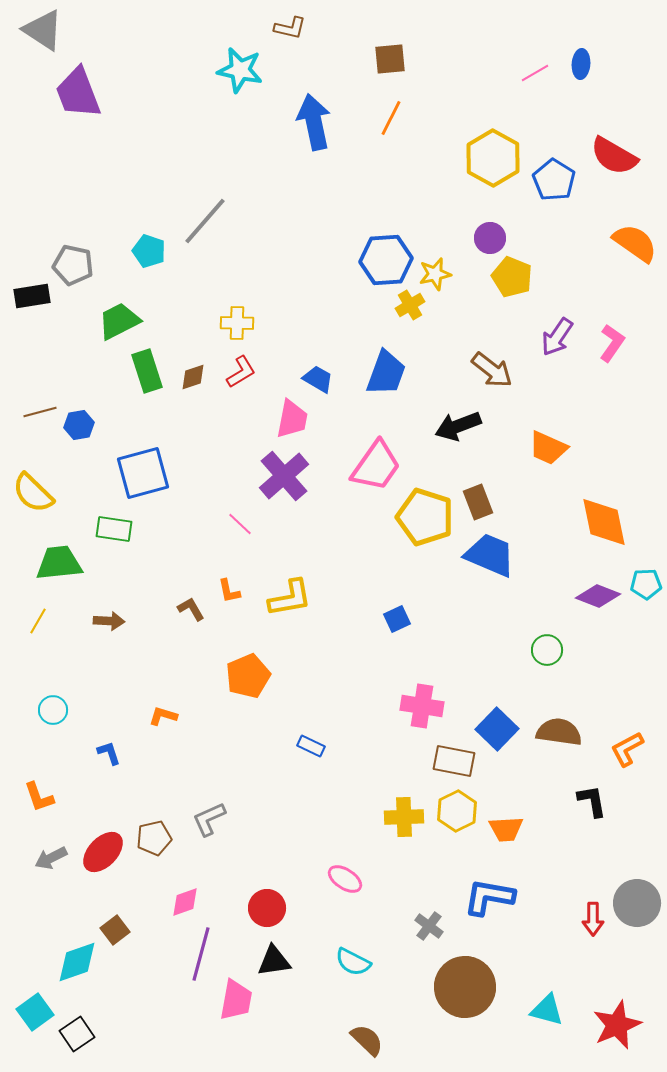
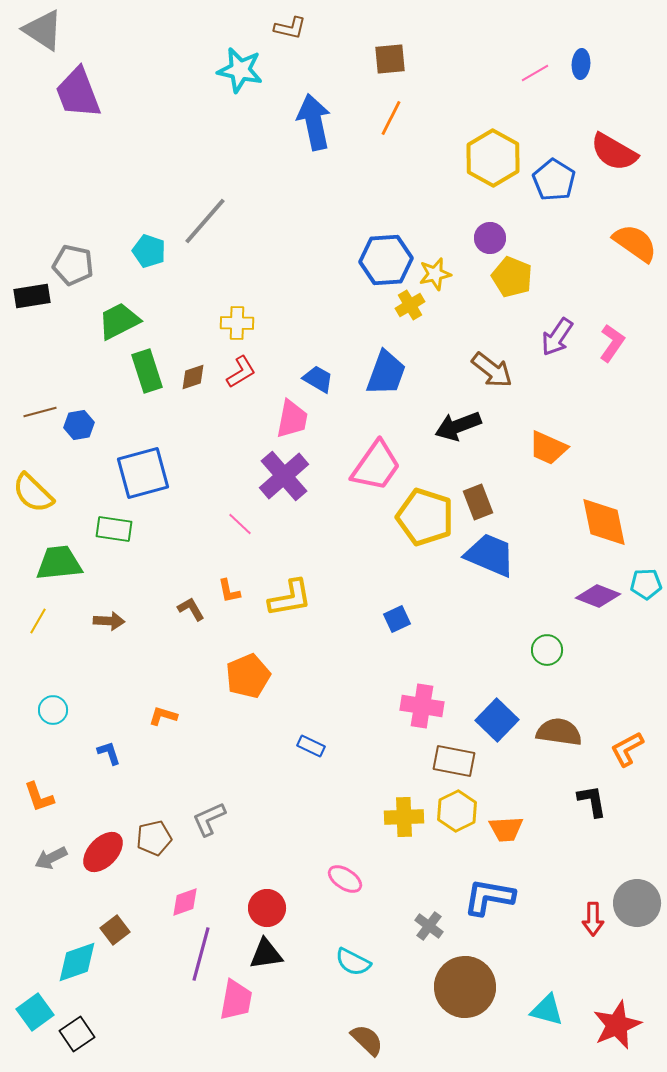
red semicircle at (614, 156): moved 4 px up
blue square at (497, 729): moved 9 px up
black triangle at (274, 961): moved 8 px left, 7 px up
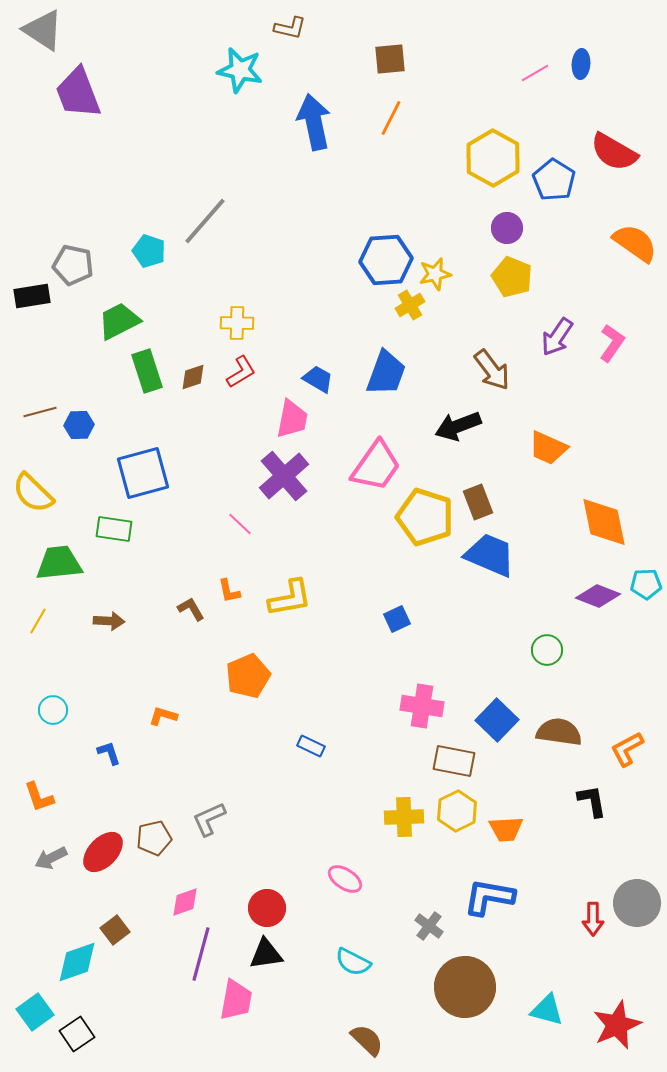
purple circle at (490, 238): moved 17 px right, 10 px up
brown arrow at (492, 370): rotated 15 degrees clockwise
blue hexagon at (79, 425): rotated 8 degrees clockwise
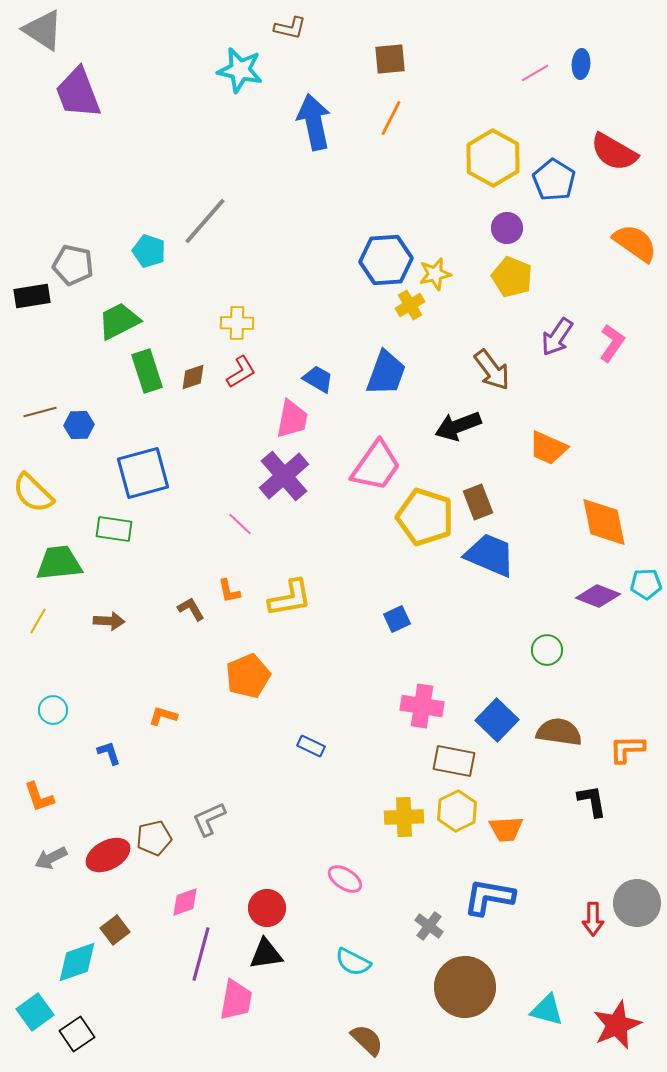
orange L-shape at (627, 749): rotated 27 degrees clockwise
red ellipse at (103, 852): moved 5 px right, 3 px down; rotated 18 degrees clockwise
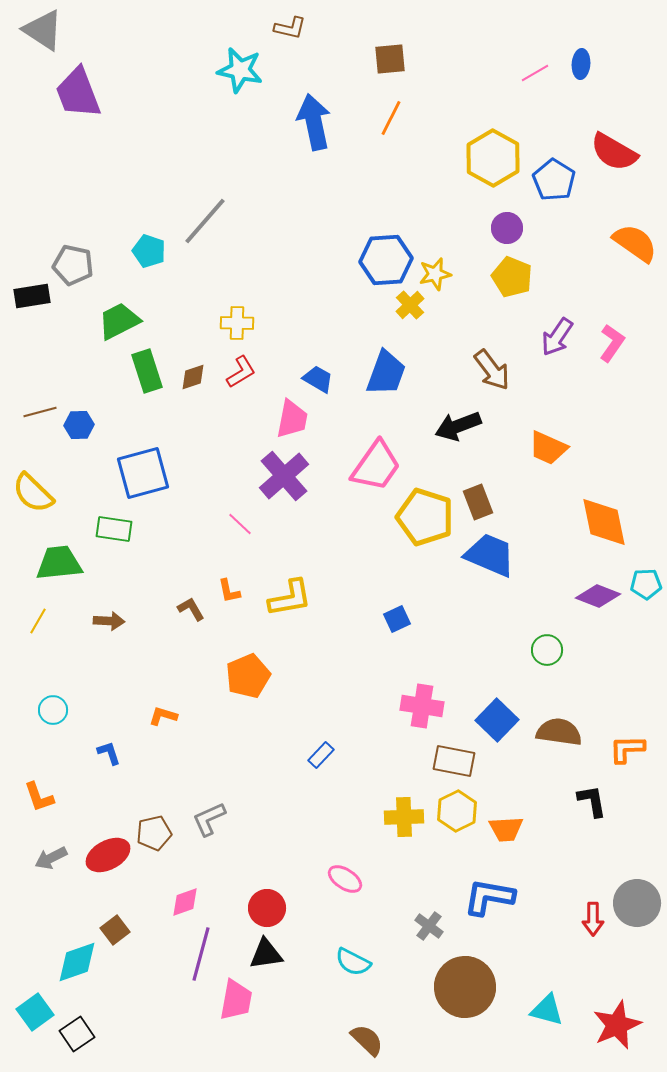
yellow cross at (410, 305): rotated 12 degrees counterclockwise
blue rectangle at (311, 746): moved 10 px right, 9 px down; rotated 72 degrees counterclockwise
brown pentagon at (154, 838): moved 5 px up
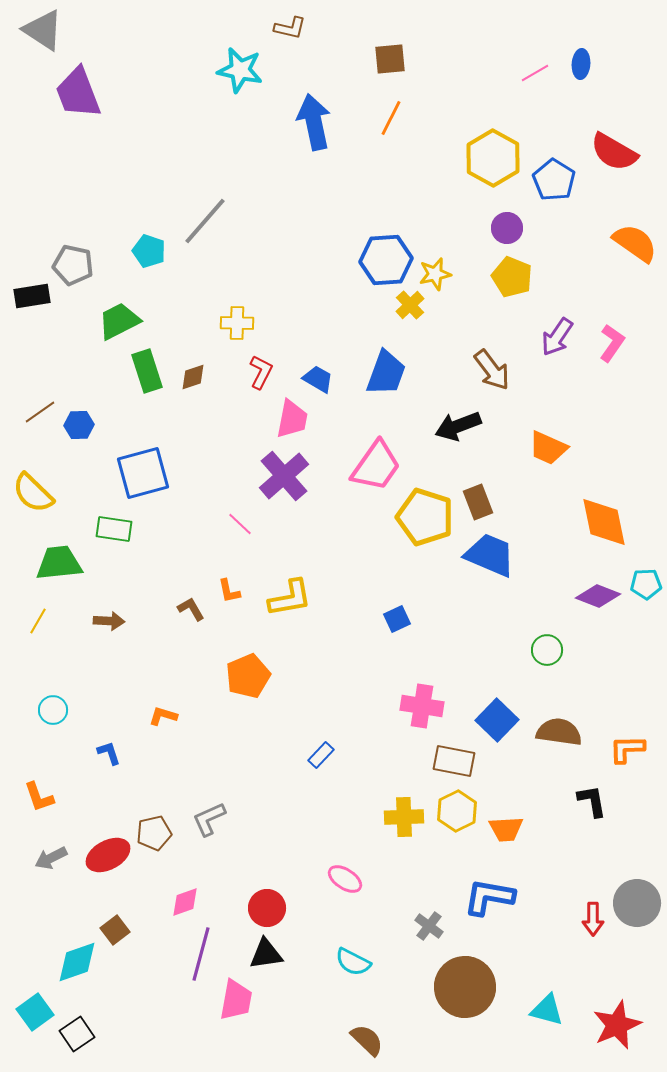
red L-shape at (241, 372): moved 20 px right; rotated 32 degrees counterclockwise
brown line at (40, 412): rotated 20 degrees counterclockwise
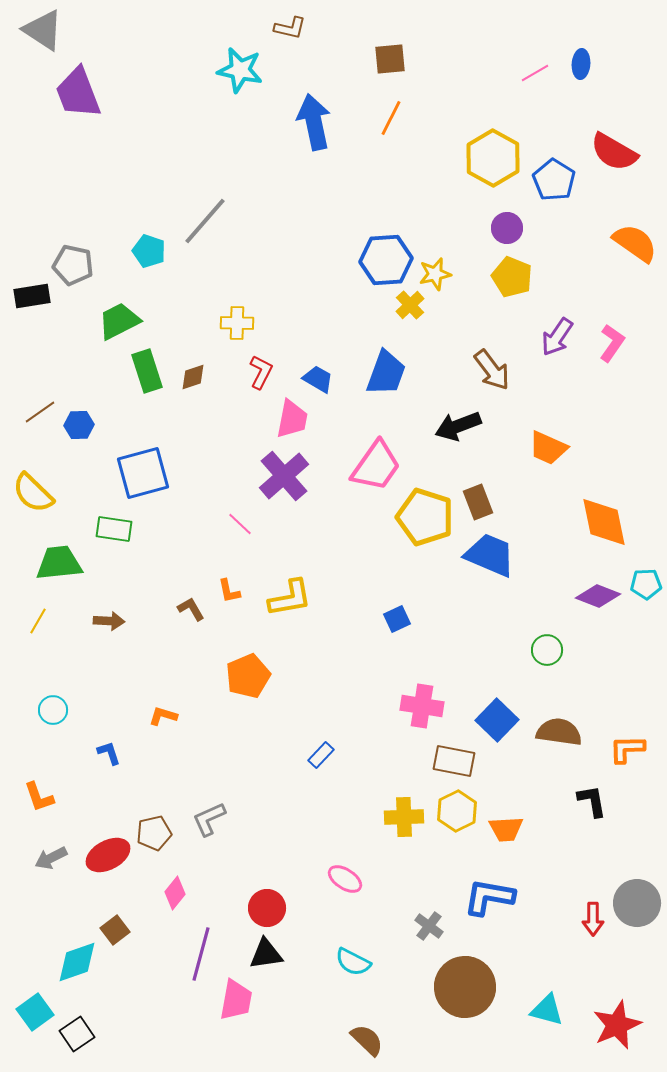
pink diamond at (185, 902): moved 10 px left, 9 px up; rotated 32 degrees counterclockwise
